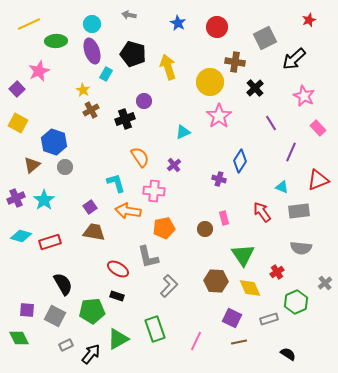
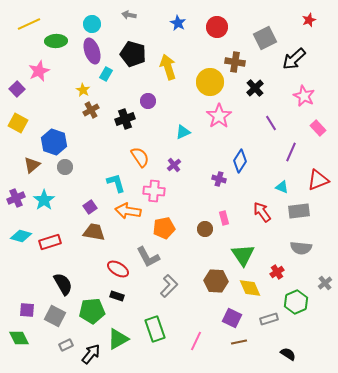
purple circle at (144, 101): moved 4 px right
gray L-shape at (148, 257): rotated 15 degrees counterclockwise
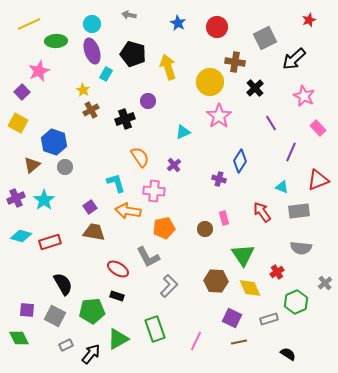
purple square at (17, 89): moved 5 px right, 3 px down
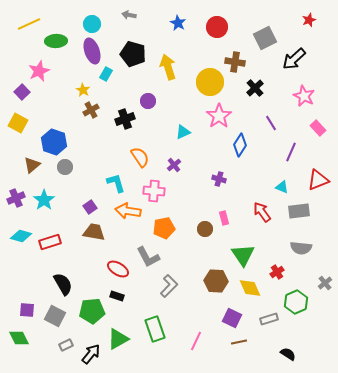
blue diamond at (240, 161): moved 16 px up
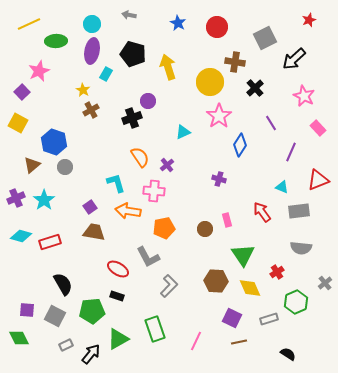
purple ellipse at (92, 51): rotated 30 degrees clockwise
black cross at (125, 119): moved 7 px right, 1 px up
purple cross at (174, 165): moved 7 px left
pink rectangle at (224, 218): moved 3 px right, 2 px down
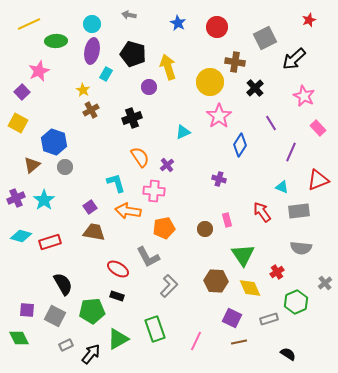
purple circle at (148, 101): moved 1 px right, 14 px up
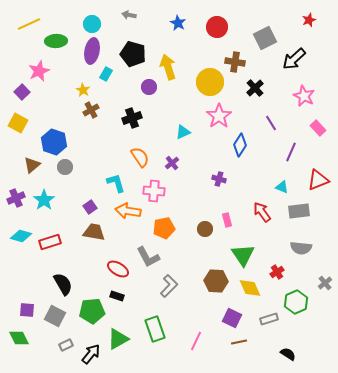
purple cross at (167, 165): moved 5 px right, 2 px up
